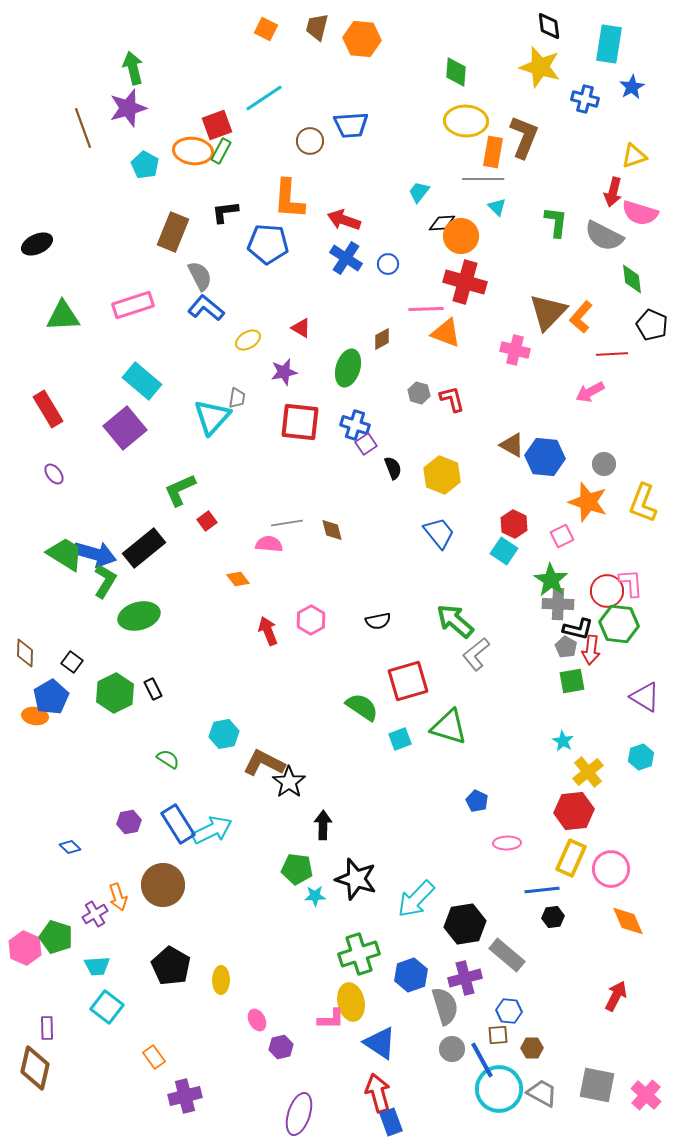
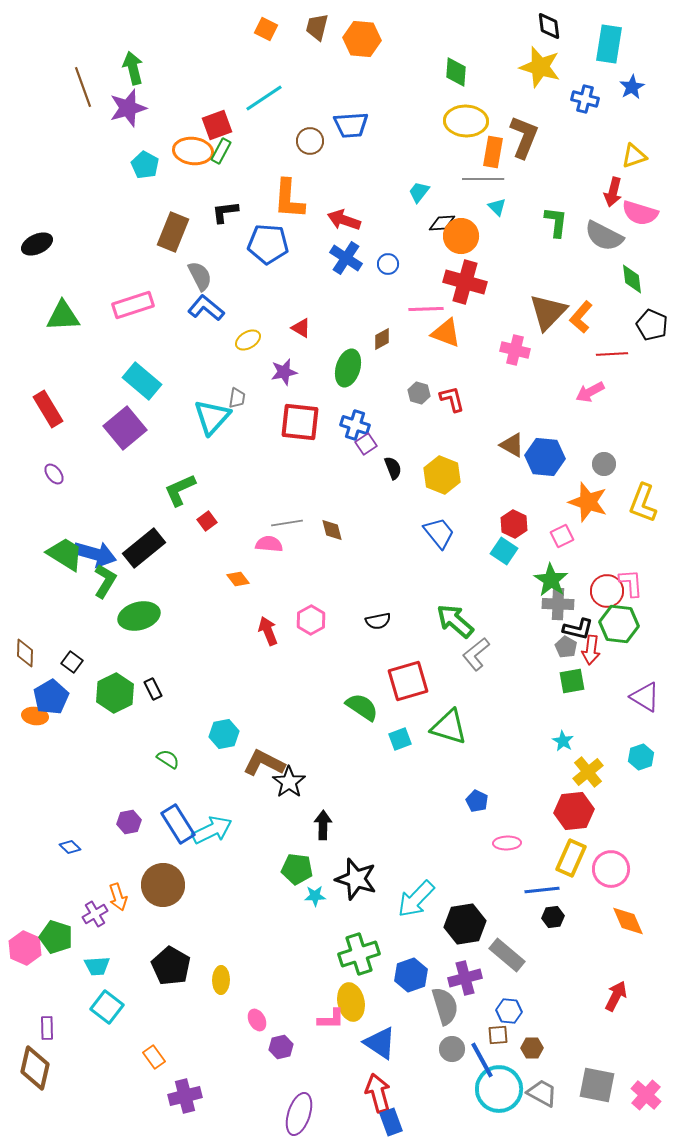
brown line at (83, 128): moved 41 px up
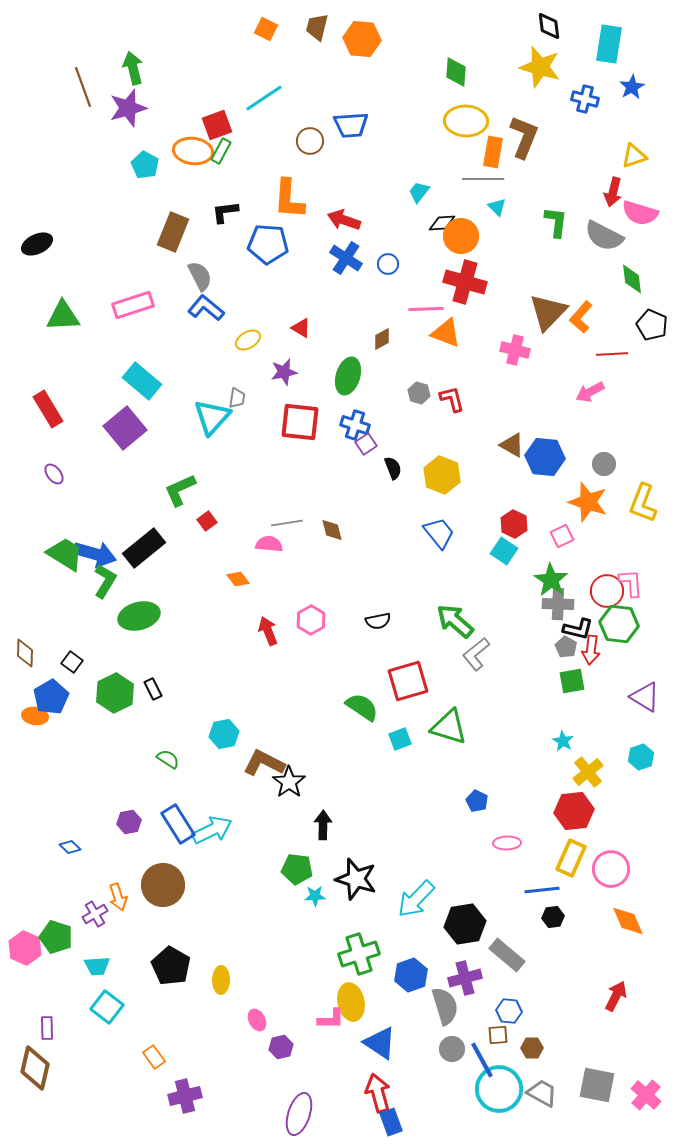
green ellipse at (348, 368): moved 8 px down
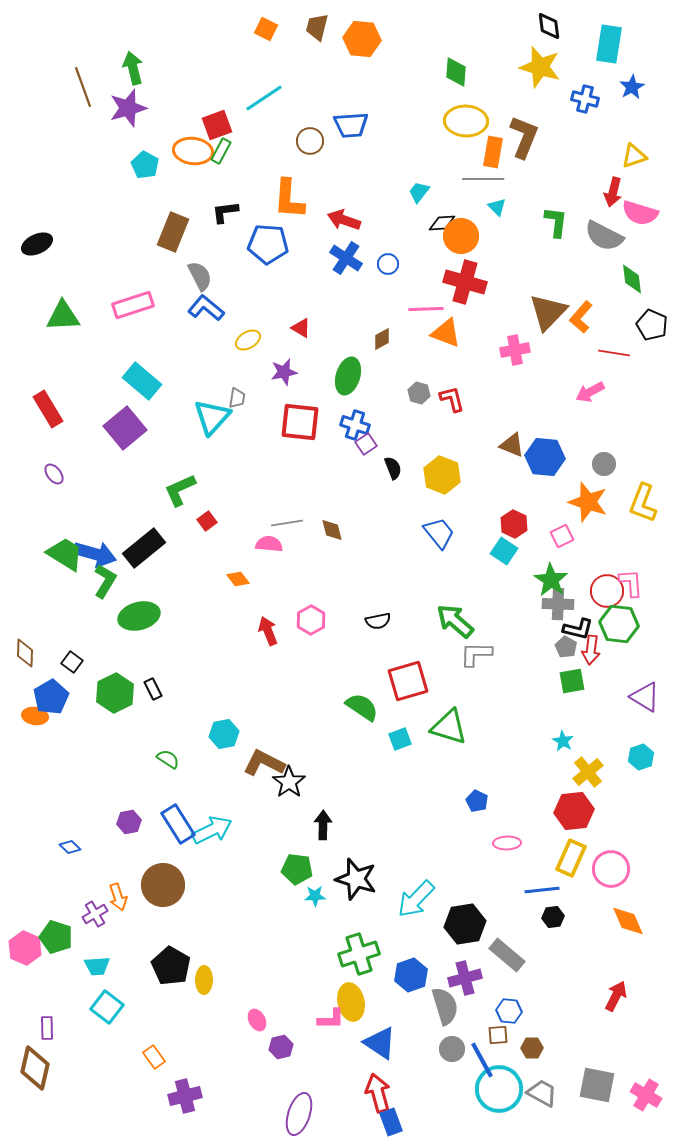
pink cross at (515, 350): rotated 24 degrees counterclockwise
red line at (612, 354): moved 2 px right, 1 px up; rotated 12 degrees clockwise
brown triangle at (512, 445): rotated 8 degrees counterclockwise
gray L-shape at (476, 654): rotated 40 degrees clockwise
yellow ellipse at (221, 980): moved 17 px left
pink cross at (646, 1095): rotated 12 degrees counterclockwise
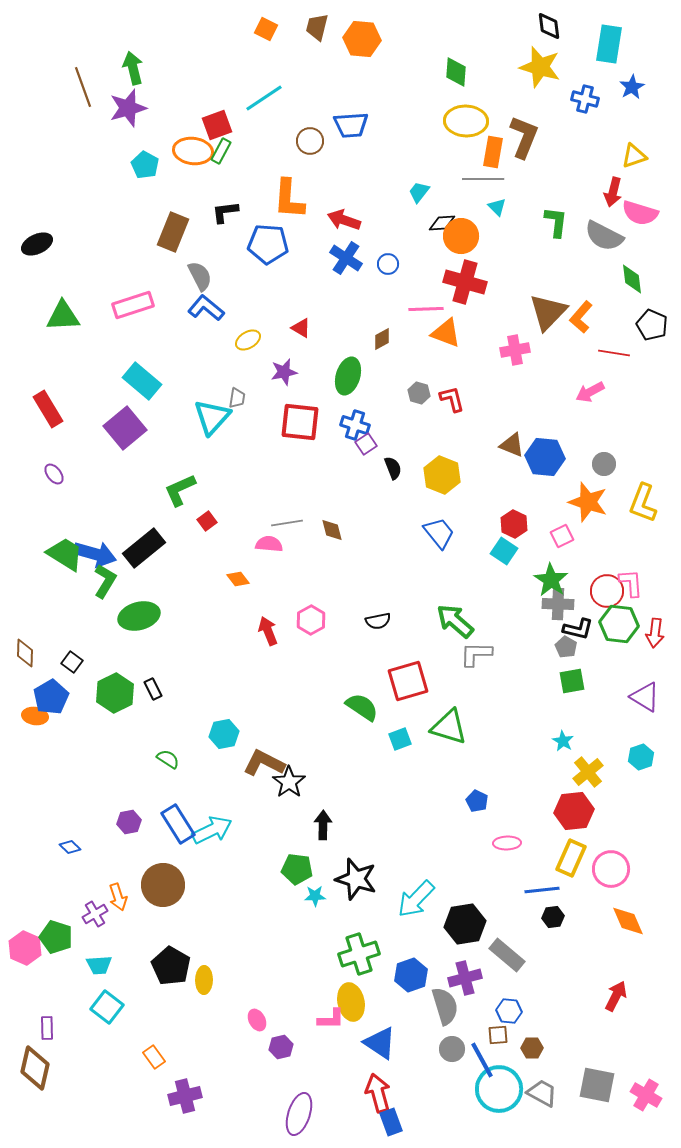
red arrow at (591, 650): moved 64 px right, 17 px up
cyan trapezoid at (97, 966): moved 2 px right, 1 px up
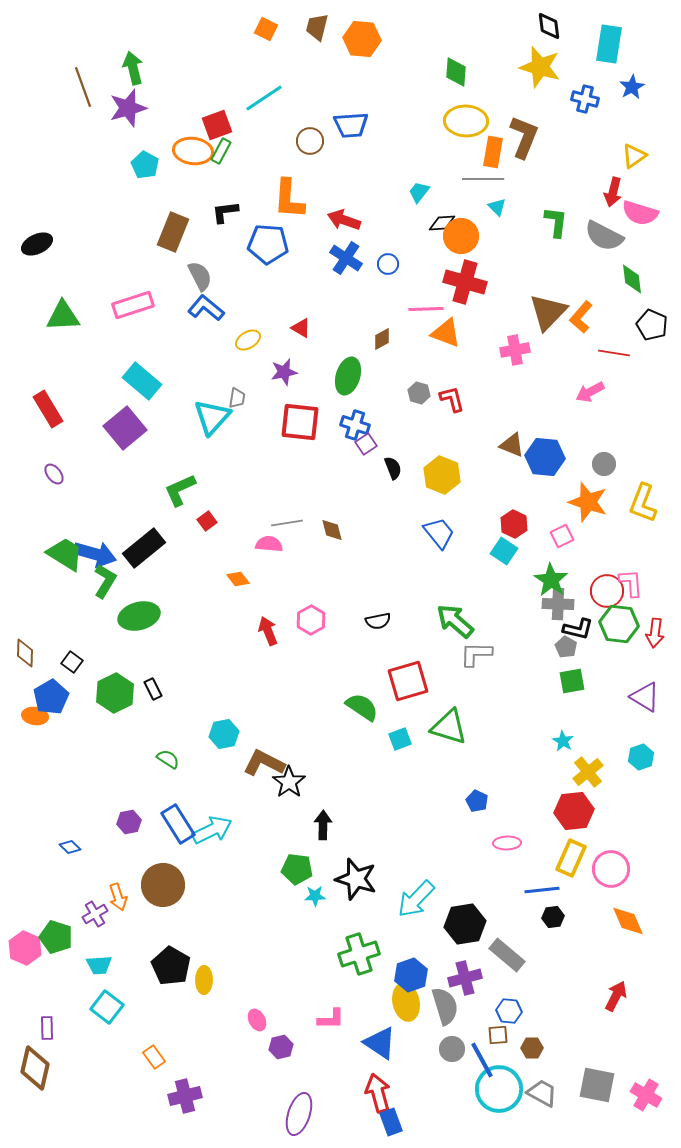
yellow triangle at (634, 156): rotated 16 degrees counterclockwise
yellow ellipse at (351, 1002): moved 55 px right
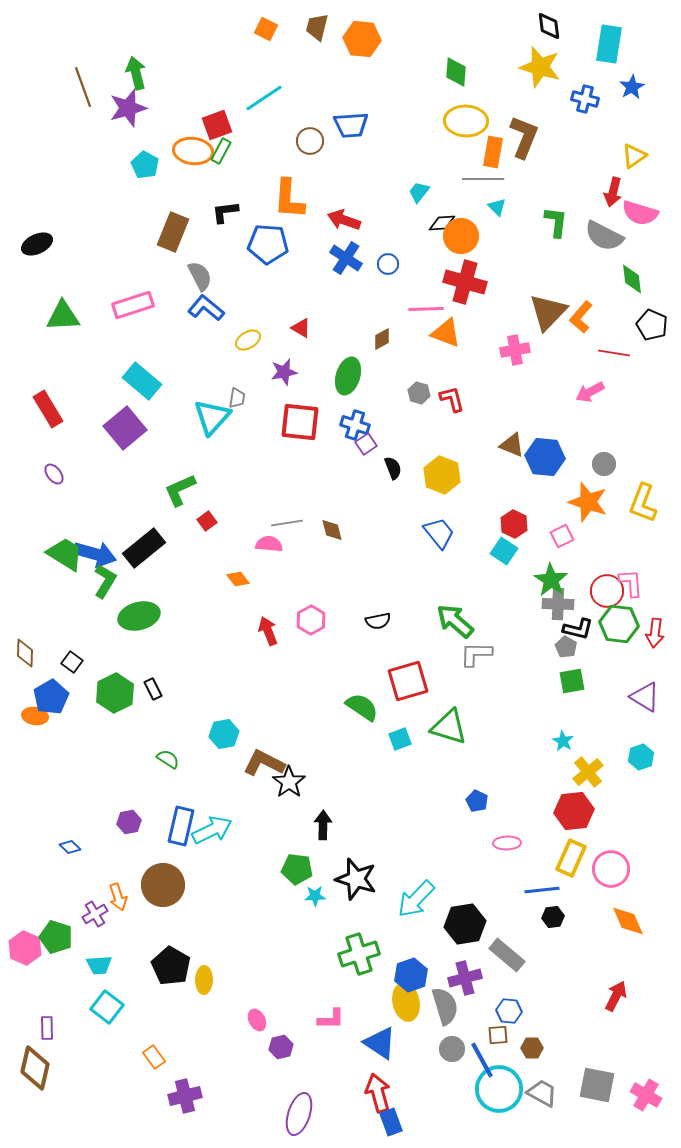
green arrow at (133, 68): moved 3 px right, 5 px down
blue rectangle at (178, 824): moved 3 px right, 2 px down; rotated 45 degrees clockwise
